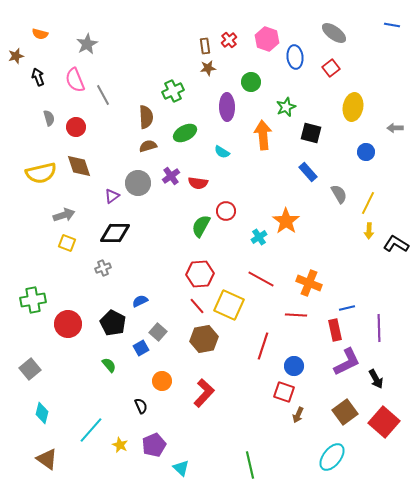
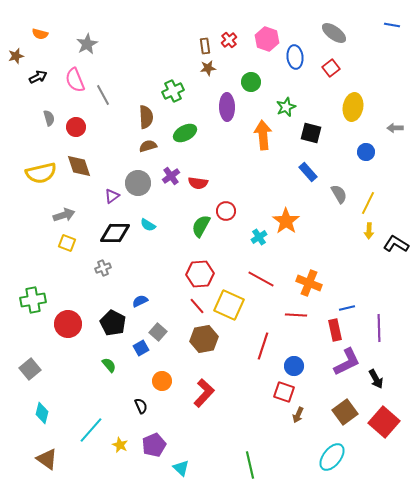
black arrow at (38, 77): rotated 84 degrees clockwise
cyan semicircle at (222, 152): moved 74 px left, 73 px down
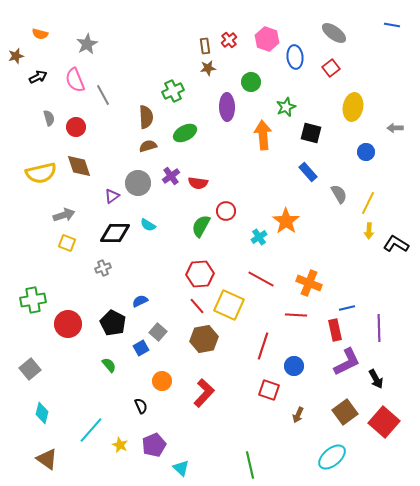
red square at (284, 392): moved 15 px left, 2 px up
cyan ellipse at (332, 457): rotated 12 degrees clockwise
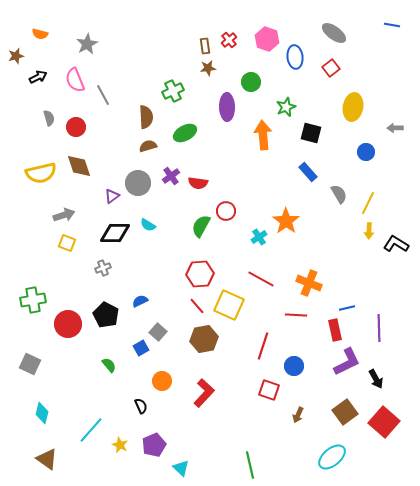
black pentagon at (113, 323): moved 7 px left, 8 px up
gray square at (30, 369): moved 5 px up; rotated 25 degrees counterclockwise
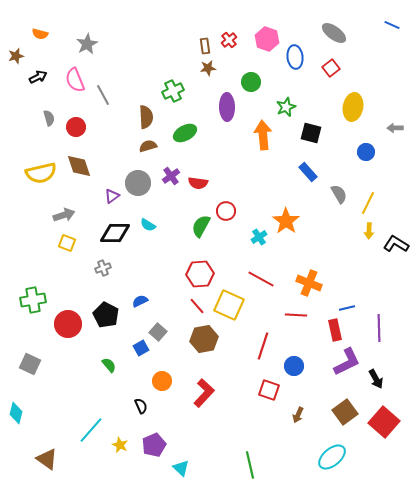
blue line at (392, 25): rotated 14 degrees clockwise
cyan diamond at (42, 413): moved 26 px left
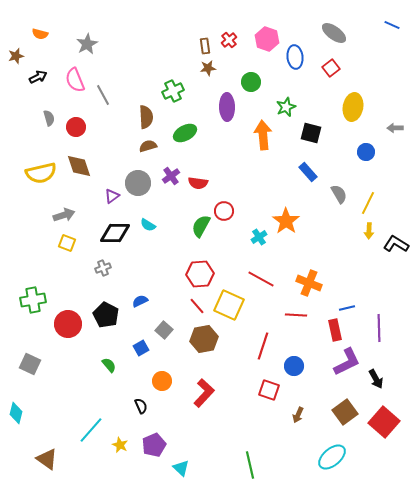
red circle at (226, 211): moved 2 px left
gray square at (158, 332): moved 6 px right, 2 px up
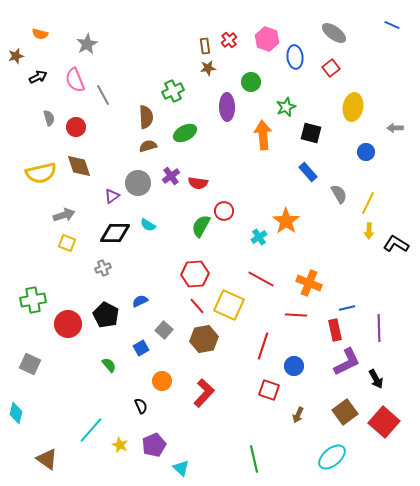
red hexagon at (200, 274): moved 5 px left
green line at (250, 465): moved 4 px right, 6 px up
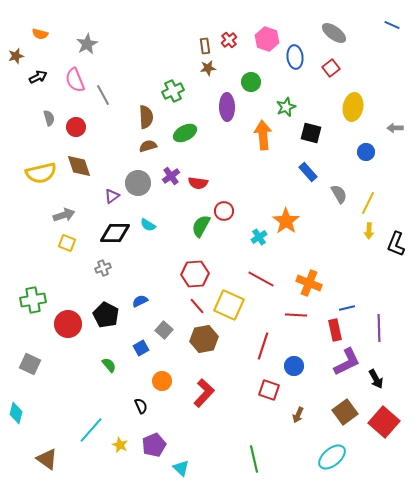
black L-shape at (396, 244): rotated 100 degrees counterclockwise
